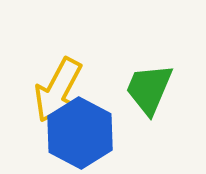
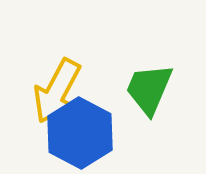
yellow arrow: moved 1 px left, 1 px down
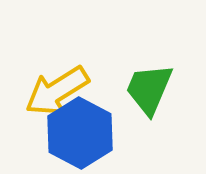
yellow arrow: rotated 30 degrees clockwise
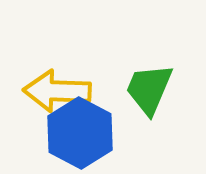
yellow arrow: rotated 34 degrees clockwise
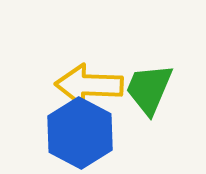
yellow arrow: moved 32 px right, 6 px up
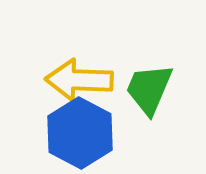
yellow arrow: moved 10 px left, 5 px up
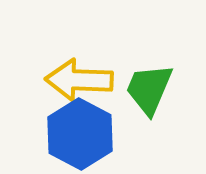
blue hexagon: moved 1 px down
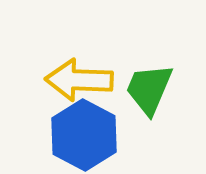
blue hexagon: moved 4 px right, 1 px down
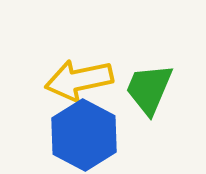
yellow arrow: rotated 14 degrees counterclockwise
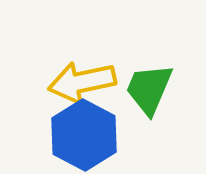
yellow arrow: moved 3 px right, 2 px down
